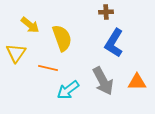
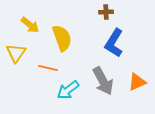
orange triangle: rotated 24 degrees counterclockwise
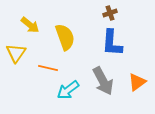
brown cross: moved 4 px right, 1 px down; rotated 16 degrees counterclockwise
yellow semicircle: moved 3 px right, 1 px up
blue L-shape: moved 2 px left; rotated 28 degrees counterclockwise
orange triangle: rotated 12 degrees counterclockwise
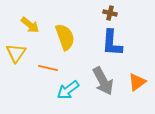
brown cross: rotated 32 degrees clockwise
